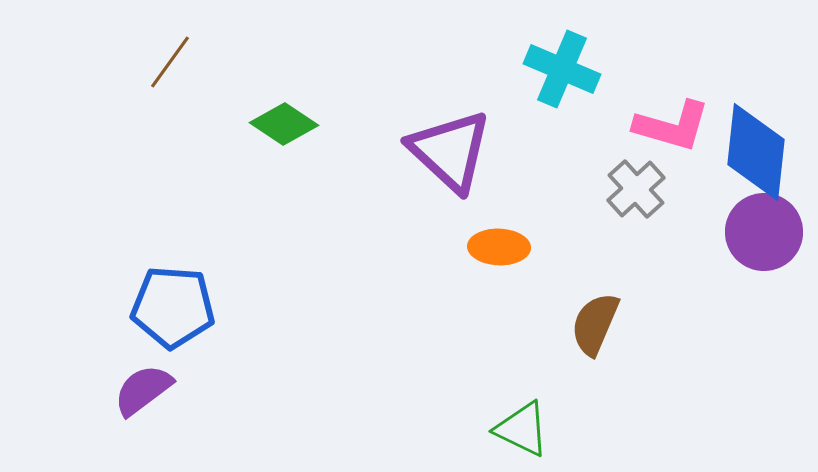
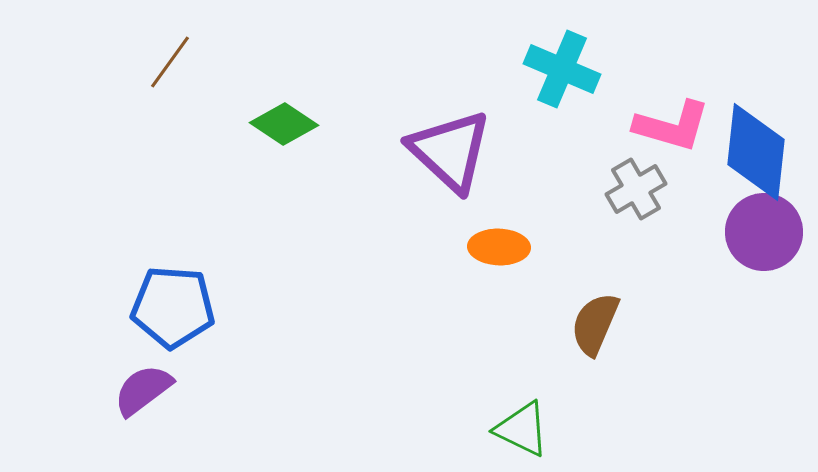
gray cross: rotated 12 degrees clockwise
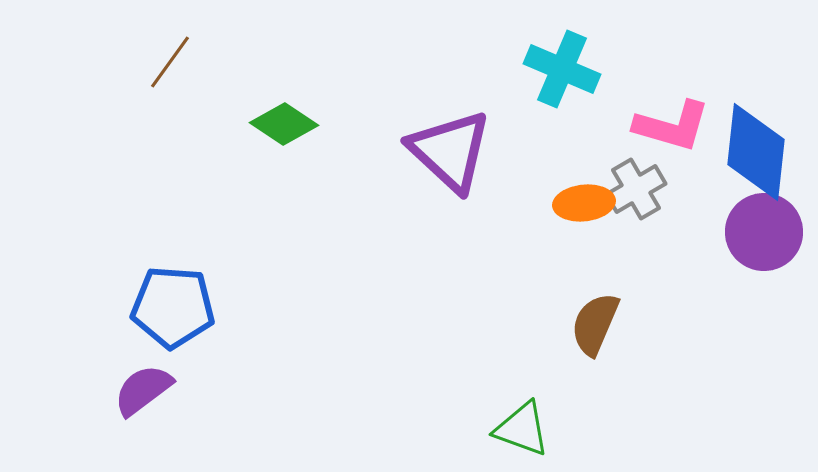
orange ellipse: moved 85 px right, 44 px up; rotated 8 degrees counterclockwise
green triangle: rotated 6 degrees counterclockwise
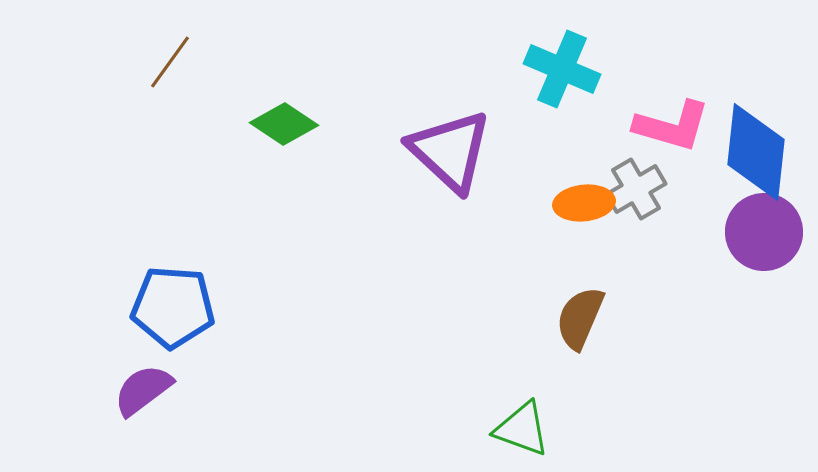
brown semicircle: moved 15 px left, 6 px up
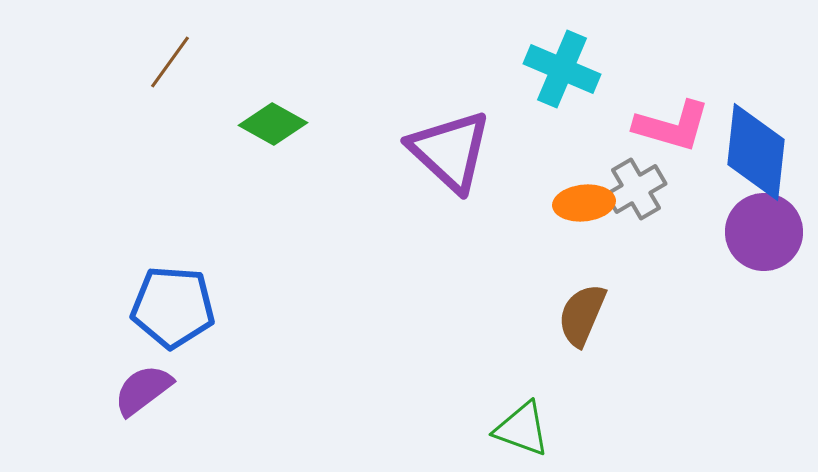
green diamond: moved 11 px left; rotated 4 degrees counterclockwise
brown semicircle: moved 2 px right, 3 px up
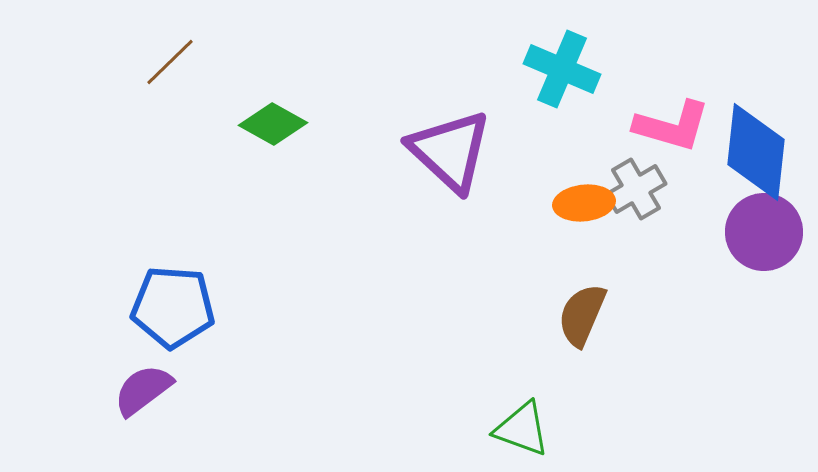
brown line: rotated 10 degrees clockwise
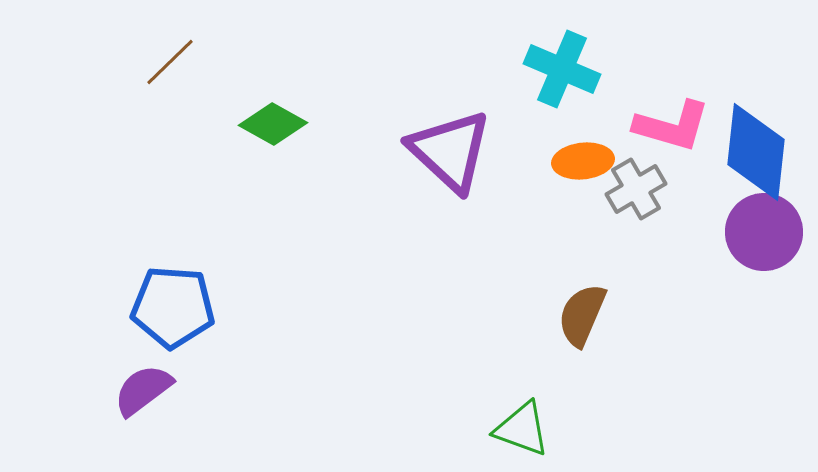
orange ellipse: moved 1 px left, 42 px up
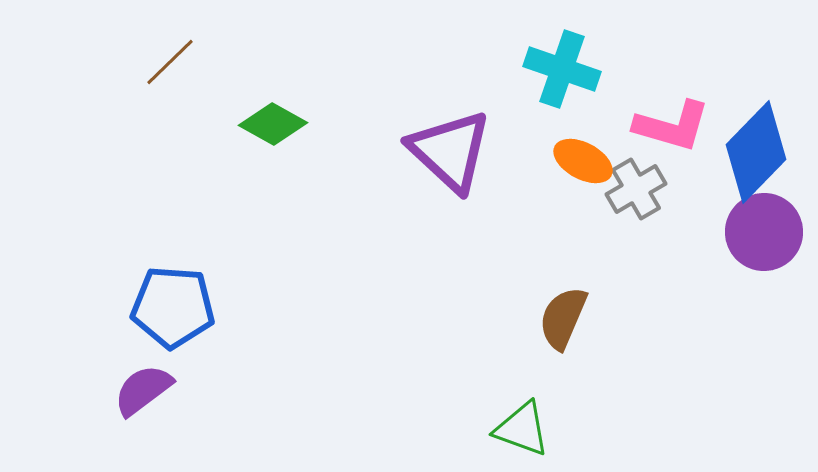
cyan cross: rotated 4 degrees counterclockwise
blue diamond: rotated 38 degrees clockwise
orange ellipse: rotated 34 degrees clockwise
brown semicircle: moved 19 px left, 3 px down
